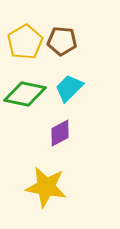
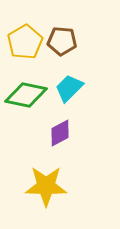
green diamond: moved 1 px right, 1 px down
yellow star: moved 1 px up; rotated 9 degrees counterclockwise
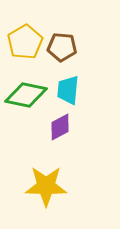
brown pentagon: moved 6 px down
cyan trapezoid: moved 1 px left, 2 px down; rotated 40 degrees counterclockwise
purple diamond: moved 6 px up
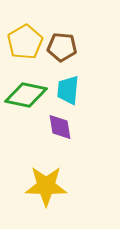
purple diamond: rotated 72 degrees counterclockwise
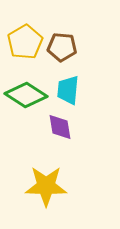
green diamond: rotated 21 degrees clockwise
